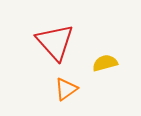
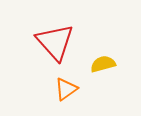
yellow semicircle: moved 2 px left, 1 px down
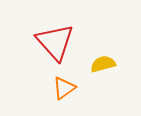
orange triangle: moved 2 px left, 1 px up
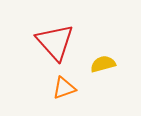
orange triangle: rotated 15 degrees clockwise
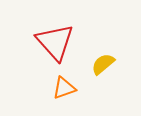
yellow semicircle: rotated 25 degrees counterclockwise
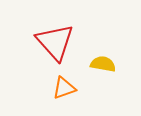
yellow semicircle: rotated 50 degrees clockwise
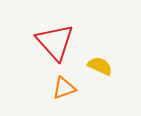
yellow semicircle: moved 3 px left, 2 px down; rotated 15 degrees clockwise
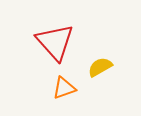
yellow semicircle: moved 1 px down; rotated 55 degrees counterclockwise
